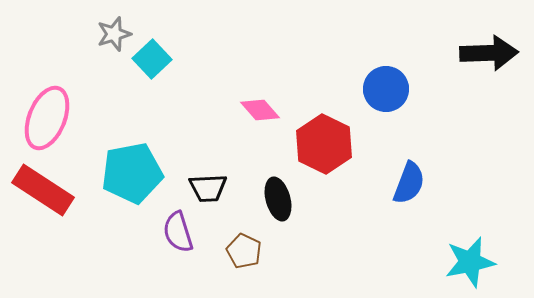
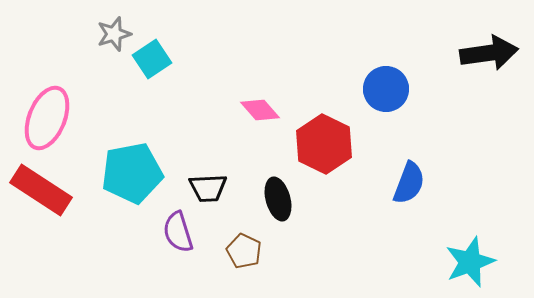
black arrow: rotated 6 degrees counterclockwise
cyan square: rotated 9 degrees clockwise
red rectangle: moved 2 px left
cyan star: rotated 9 degrees counterclockwise
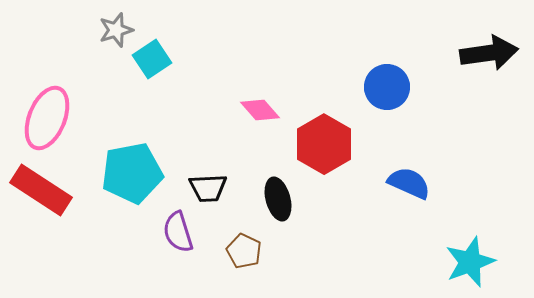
gray star: moved 2 px right, 4 px up
blue circle: moved 1 px right, 2 px up
red hexagon: rotated 4 degrees clockwise
blue semicircle: rotated 87 degrees counterclockwise
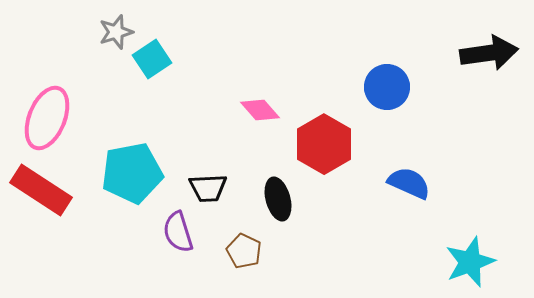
gray star: moved 2 px down
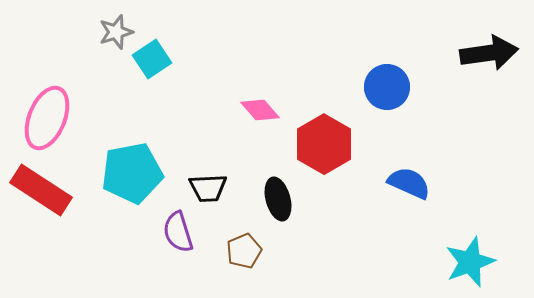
brown pentagon: rotated 24 degrees clockwise
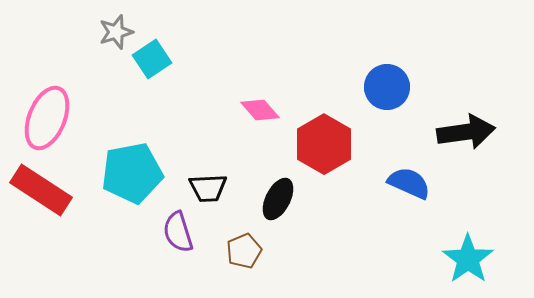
black arrow: moved 23 px left, 79 px down
black ellipse: rotated 42 degrees clockwise
cyan star: moved 2 px left, 3 px up; rotated 15 degrees counterclockwise
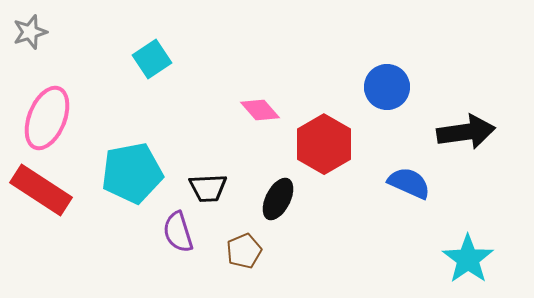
gray star: moved 86 px left
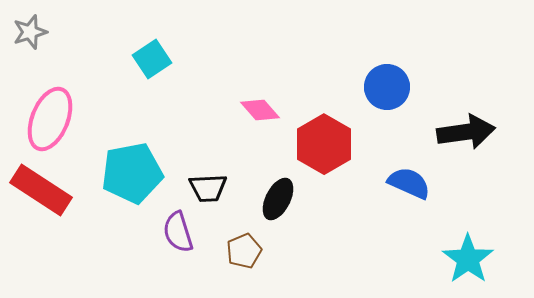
pink ellipse: moved 3 px right, 1 px down
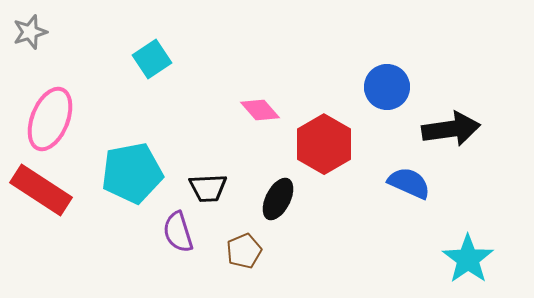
black arrow: moved 15 px left, 3 px up
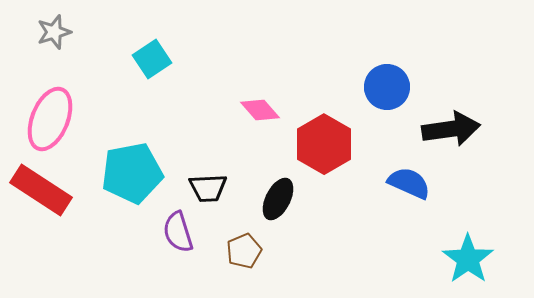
gray star: moved 24 px right
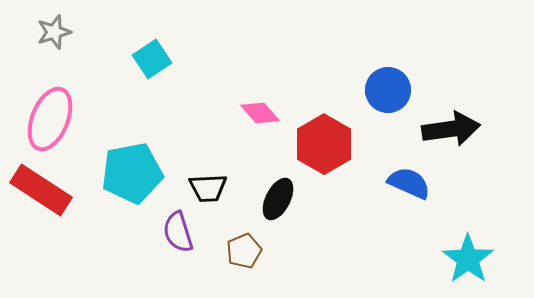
blue circle: moved 1 px right, 3 px down
pink diamond: moved 3 px down
